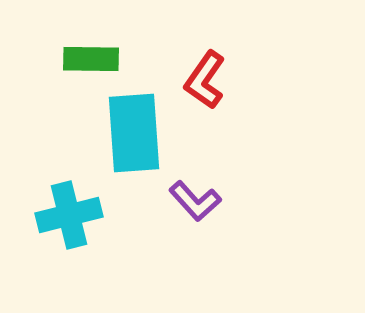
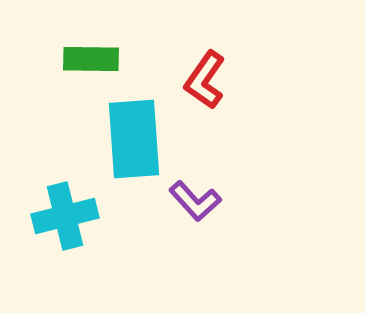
cyan rectangle: moved 6 px down
cyan cross: moved 4 px left, 1 px down
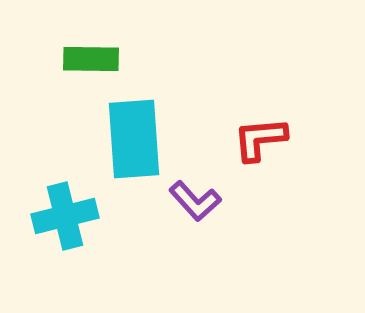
red L-shape: moved 55 px right, 59 px down; rotated 50 degrees clockwise
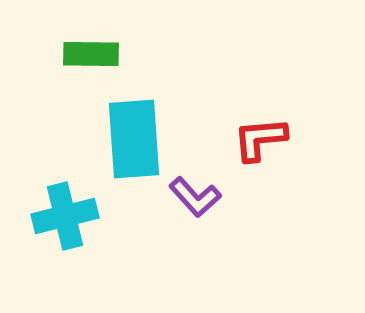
green rectangle: moved 5 px up
purple L-shape: moved 4 px up
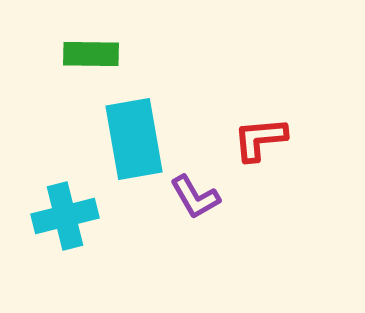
cyan rectangle: rotated 6 degrees counterclockwise
purple L-shape: rotated 12 degrees clockwise
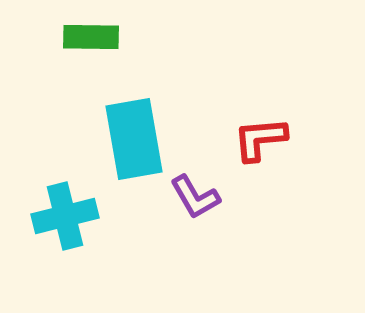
green rectangle: moved 17 px up
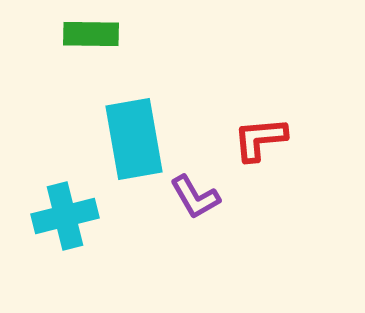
green rectangle: moved 3 px up
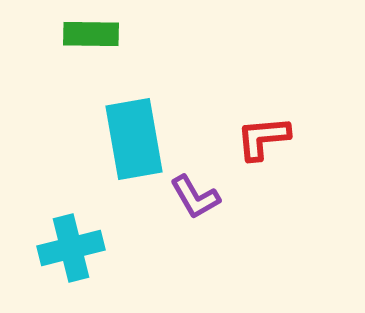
red L-shape: moved 3 px right, 1 px up
cyan cross: moved 6 px right, 32 px down
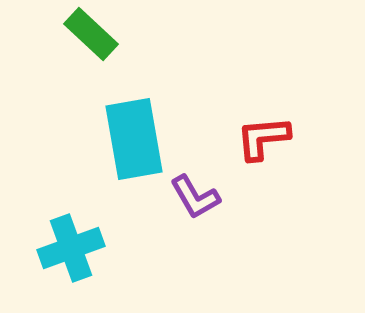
green rectangle: rotated 42 degrees clockwise
cyan cross: rotated 6 degrees counterclockwise
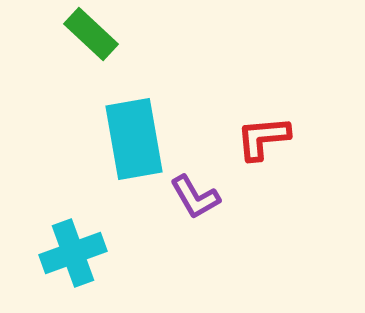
cyan cross: moved 2 px right, 5 px down
